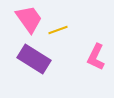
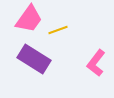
pink trapezoid: rotated 72 degrees clockwise
pink L-shape: moved 6 px down; rotated 12 degrees clockwise
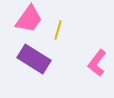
yellow line: rotated 54 degrees counterclockwise
pink L-shape: moved 1 px right
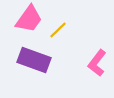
yellow line: rotated 30 degrees clockwise
purple rectangle: moved 1 px down; rotated 12 degrees counterclockwise
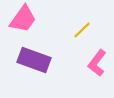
pink trapezoid: moved 6 px left
yellow line: moved 24 px right
